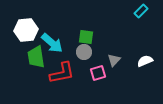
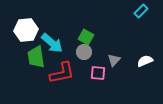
green square: rotated 21 degrees clockwise
pink square: rotated 21 degrees clockwise
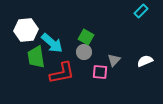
pink square: moved 2 px right, 1 px up
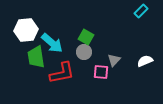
pink square: moved 1 px right
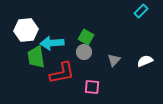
cyan arrow: rotated 135 degrees clockwise
pink square: moved 9 px left, 15 px down
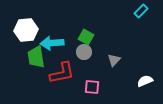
white semicircle: moved 20 px down
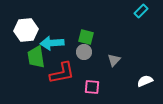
green square: rotated 14 degrees counterclockwise
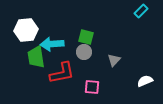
cyan arrow: moved 1 px down
